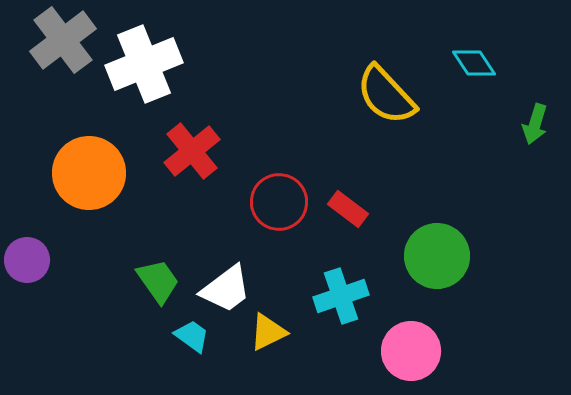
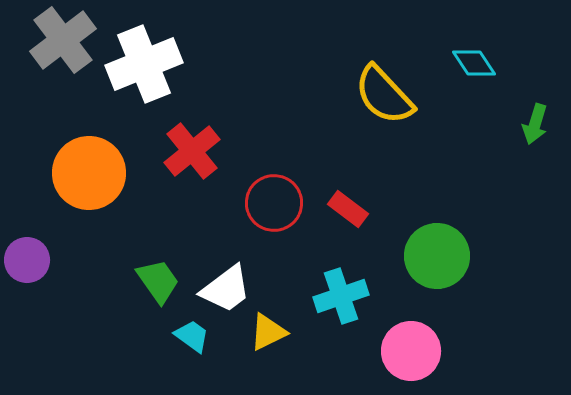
yellow semicircle: moved 2 px left
red circle: moved 5 px left, 1 px down
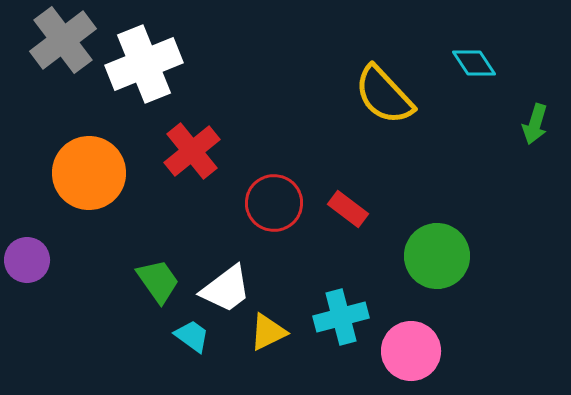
cyan cross: moved 21 px down; rotated 4 degrees clockwise
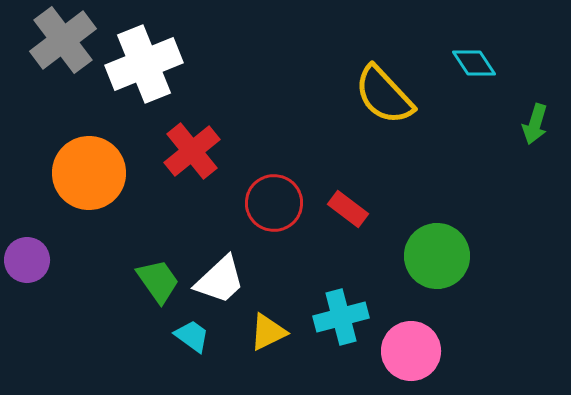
white trapezoid: moved 6 px left, 9 px up; rotated 6 degrees counterclockwise
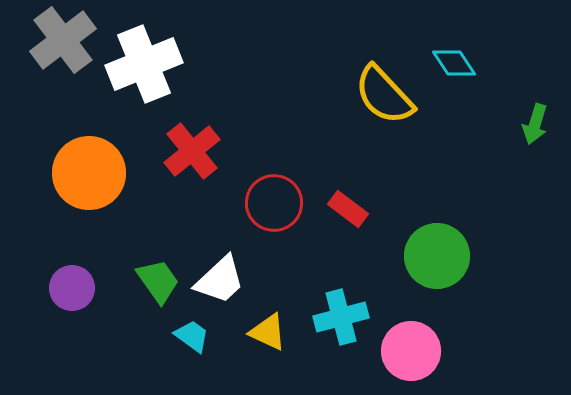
cyan diamond: moved 20 px left
purple circle: moved 45 px right, 28 px down
yellow triangle: rotated 51 degrees clockwise
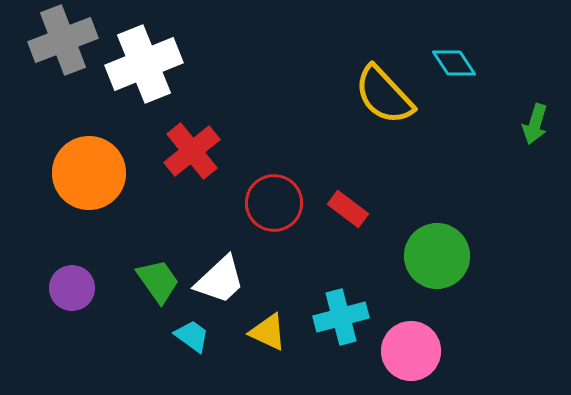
gray cross: rotated 16 degrees clockwise
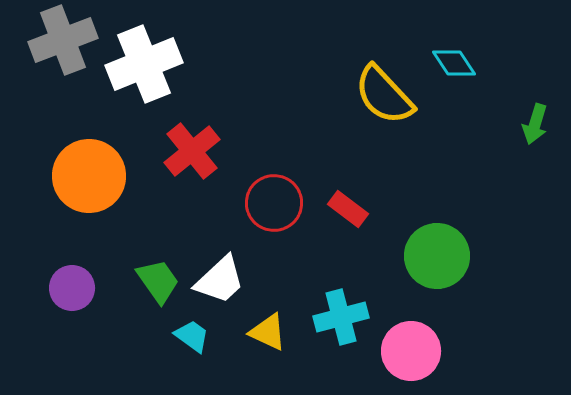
orange circle: moved 3 px down
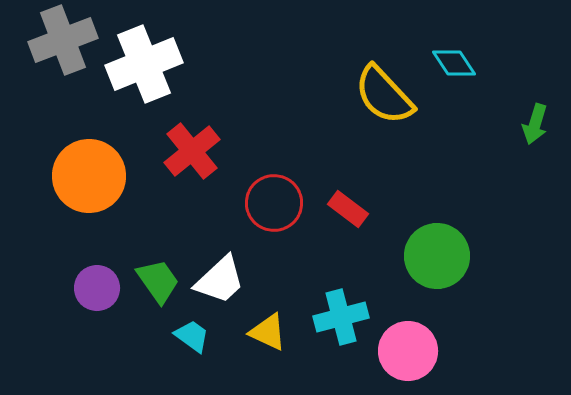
purple circle: moved 25 px right
pink circle: moved 3 px left
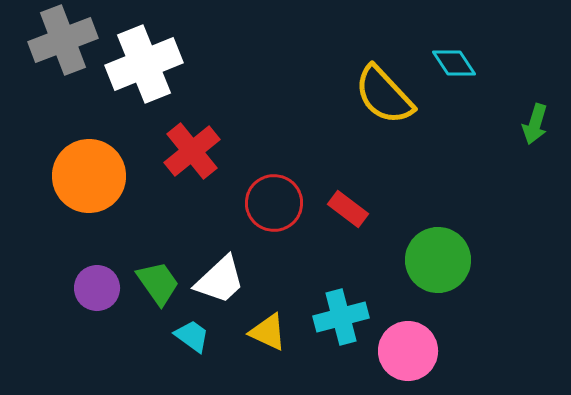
green circle: moved 1 px right, 4 px down
green trapezoid: moved 2 px down
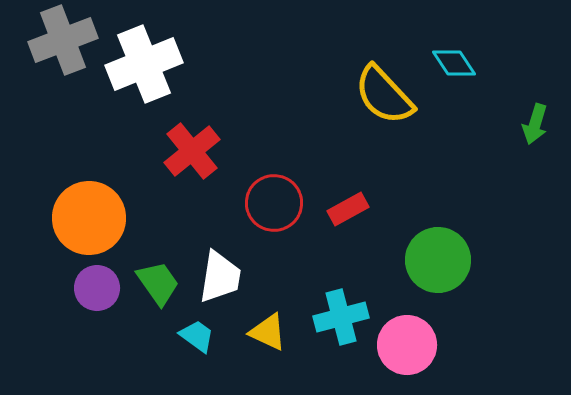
orange circle: moved 42 px down
red rectangle: rotated 66 degrees counterclockwise
white trapezoid: moved 3 px up; rotated 38 degrees counterclockwise
cyan trapezoid: moved 5 px right
pink circle: moved 1 px left, 6 px up
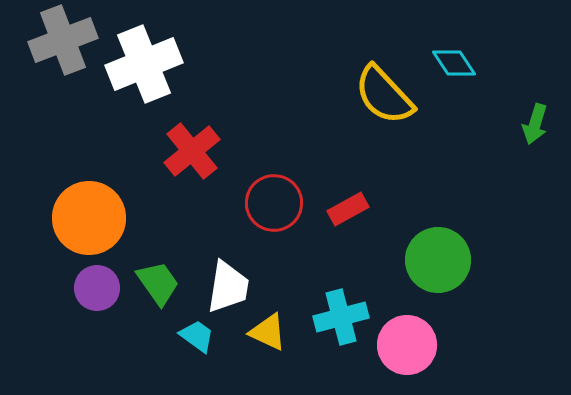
white trapezoid: moved 8 px right, 10 px down
